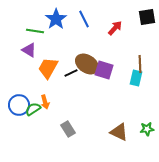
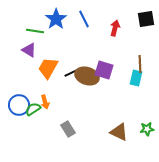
black square: moved 1 px left, 2 px down
red arrow: rotated 28 degrees counterclockwise
brown ellipse: moved 12 px down; rotated 15 degrees counterclockwise
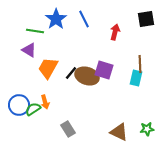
red arrow: moved 4 px down
black line: rotated 24 degrees counterclockwise
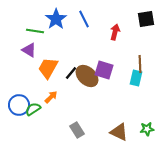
brown ellipse: rotated 25 degrees clockwise
orange arrow: moved 6 px right, 5 px up; rotated 120 degrees counterclockwise
gray rectangle: moved 9 px right, 1 px down
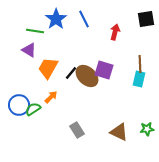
cyan rectangle: moved 3 px right, 1 px down
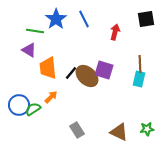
orange trapezoid: rotated 35 degrees counterclockwise
